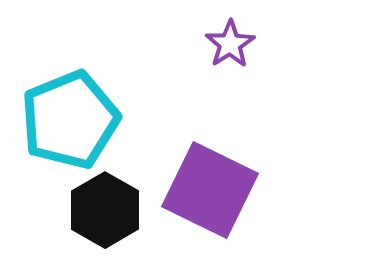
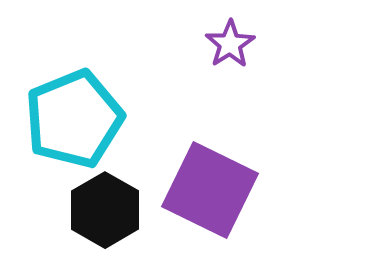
cyan pentagon: moved 4 px right, 1 px up
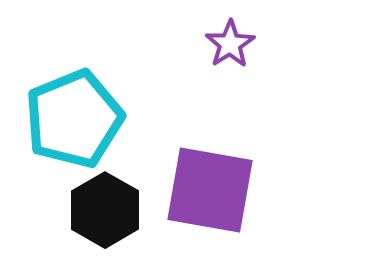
purple square: rotated 16 degrees counterclockwise
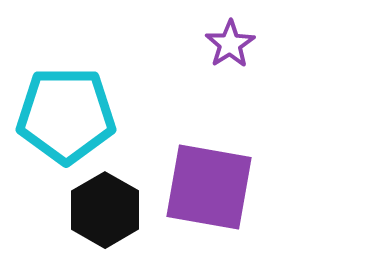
cyan pentagon: moved 8 px left, 4 px up; rotated 22 degrees clockwise
purple square: moved 1 px left, 3 px up
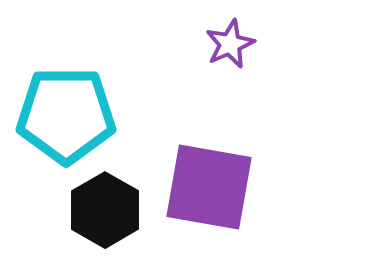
purple star: rotated 9 degrees clockwise
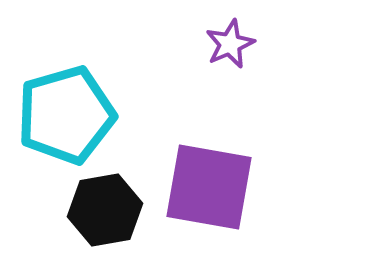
cyan pentagon: rotated 16 degrees counterclockwise
black hexagon: rotated 20 degrees clockwise
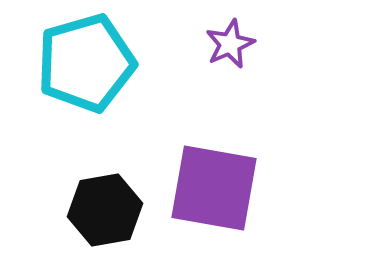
cyan pentagon: moved 20 px right, 52 px up
purple square: moved 5 px right, 1 px down
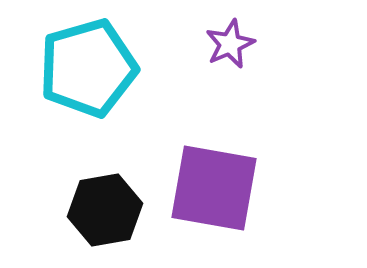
cyan pentagon: moved 2 px right, 5 px down
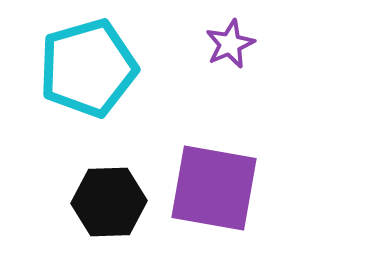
black hexagon: moved 4 px right, 8 px up; rotated 8 degrees clockwise
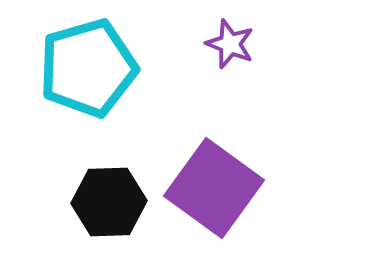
purple star: rotated 27 degrees counterclockwise
purple square: rotated 26 degrees clockwise
